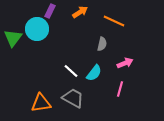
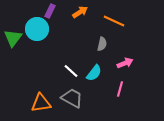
gray trapezoid: moved 1 px left
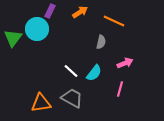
gray semicircle: moved 1 px left, 2 px up
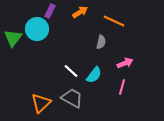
cyan semicircle: moved 2 px down
pink line: moved 2 px right, 2 px up
orange triangle: rotated 35 degrees counterclockwise
